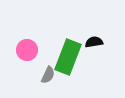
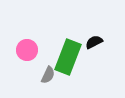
black semicircle: rotated 18 degrees counterclockwise
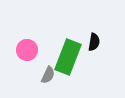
black semicircle: rotated 126 degrees clockwise
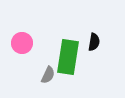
pink circle: moved 5 px left, 7 px up
green rectangle: rotated 12 degrees counterclockwise
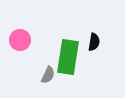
pink circle: moved 2 px left, 3 px up
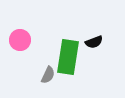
black semicircle: rotated 60 degrees clockwise
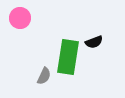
pink circle: moved 22 px up
gray semicircle: moved 4 px left, 1 px down
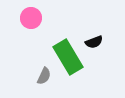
pink circle: moved 11 px right
green rectangle: rotated 40 degrees counterclockwise
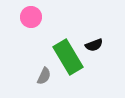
pink circle: moved 1 px up
black semicircle: moved 3 px down
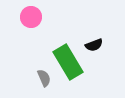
green rectangle: moved 5 px down
gray semicircle: moved 2 px down; rotated 48 degrees counterclockwise
